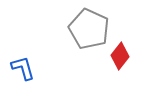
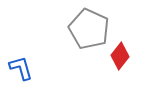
blue L-shape: moved 2 px left
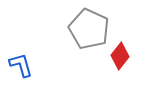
blue L-shape: moved 3 px up
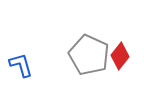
gray pentagon: moved 26 px down
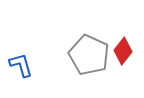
red diamond: moved 3 px right, 5 px up
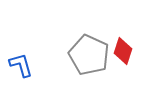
red diamond: rotated 20 degrees counterclockwise
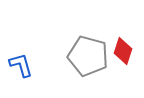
gray pentagon: moved 1 px left, 1 px down; rotated 9 degrees counterclockwise
